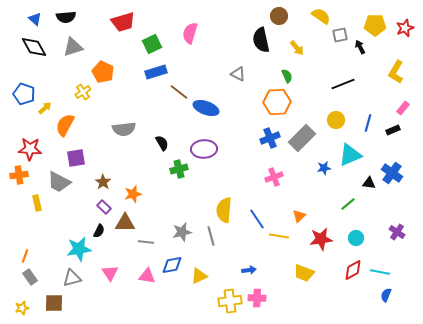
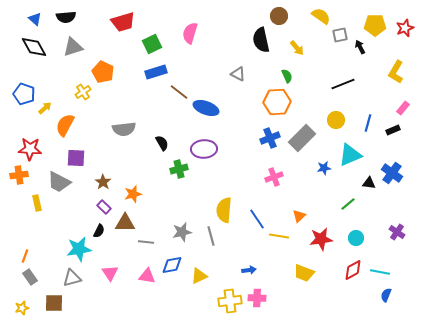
purple square at (76, 158): rotated 12 degrees clockwise
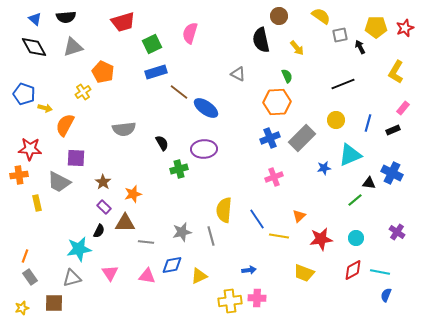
yellow pentagon at (375, 25): moved 1 px right, 2 px down
yellow arrow at (45, 108): rotated 56 degrees clockwise
blue ellipse at (206, 108): rotated 15 degrees clockwise
blue cross at (392, 173): rotated 10 degrees counterclockwise
green line at (348, 204): moved 7 px right, 4 px up
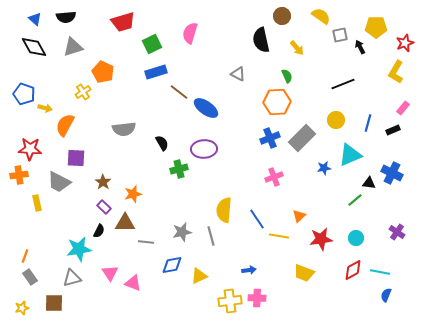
brown circle at (279, 16): moved 3 px right
red star at (405, 28): moved 15 px down
pink triangle at (147, 276): moved 14 px left, 7 px down; rotated 12 degrees clockwise
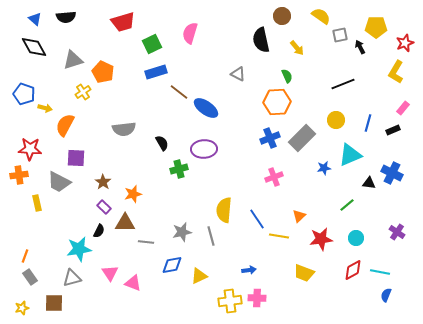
gray triangle at (73, 47): moved 13 px down
green line at (355, 200): moved 8 px left, 5 px down
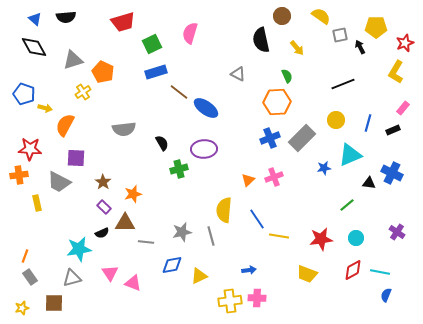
orange triangle at (299, 216): moved 51 px left, 36 px up
black semicircle at (99, 231): moved 3 px right, 2 px down; rotated 40 degrees clockwise
yellow trapezoid at (304, 273): moved 3 px right, 1 px down
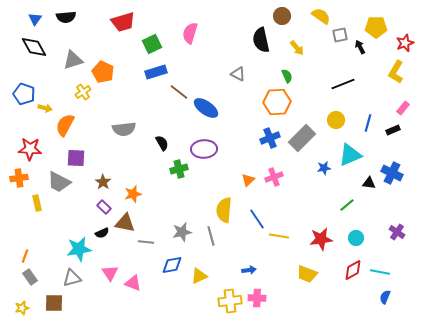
blue triangle at (35, 19): rotated 24 degrees clockwise
orange cross at (19, 175): moved 3 px down
brown triangle at (125, 223): rotated 10 degrees clockwise
blue semicircle at (386, 295): moved 1 px left, 2 px down
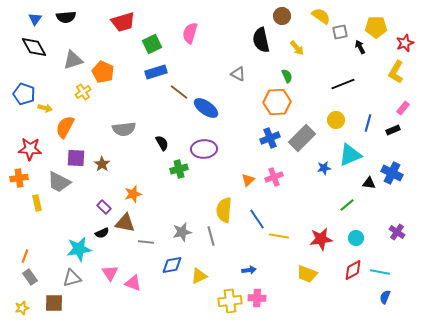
gray square at (340, 35): moved 3 px up
orange semicircle at (65, 125): moved 2 px down
brown star at (103, 182): moved 1 px left, 18 px up
